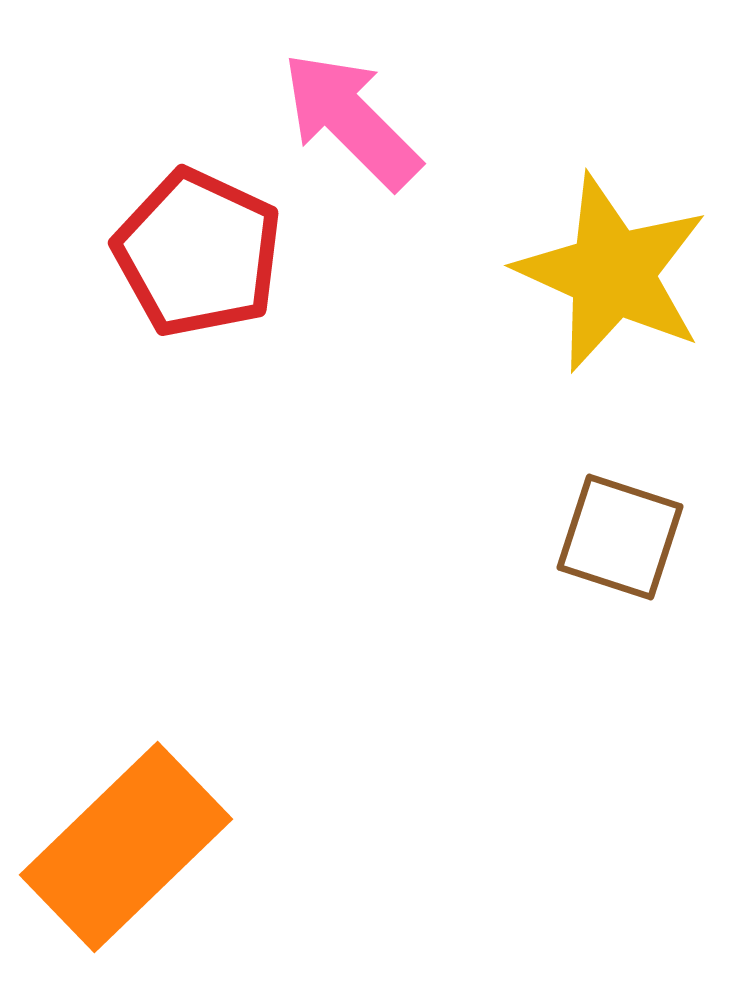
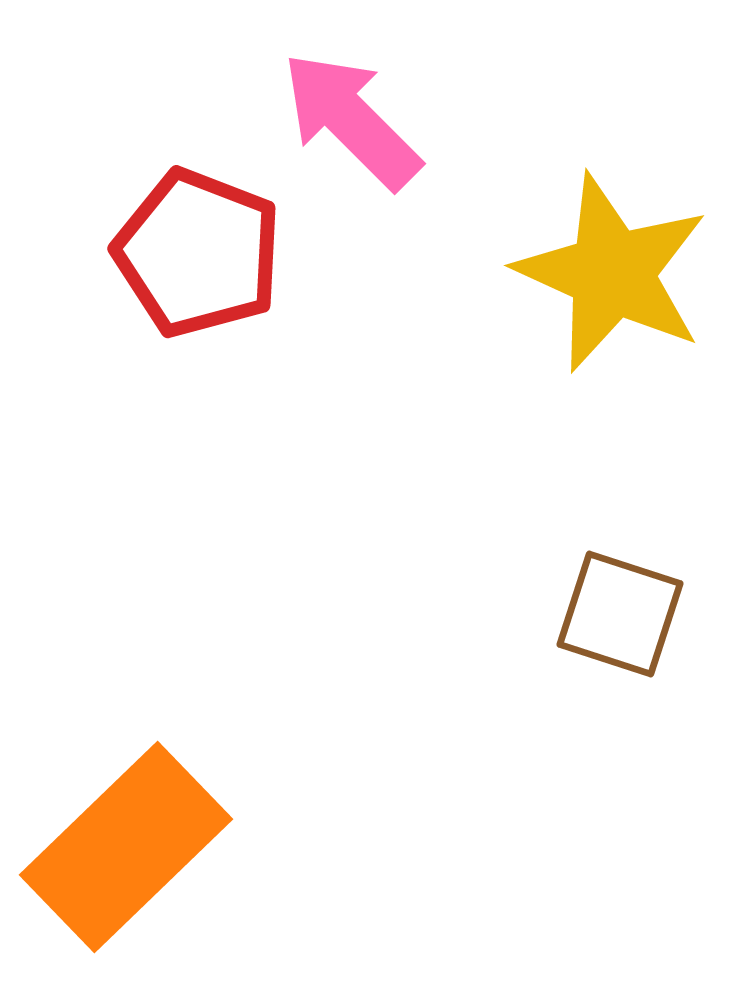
red pentagon: rotated 4 degrees counterclockwise
brown square: moved 77 px down
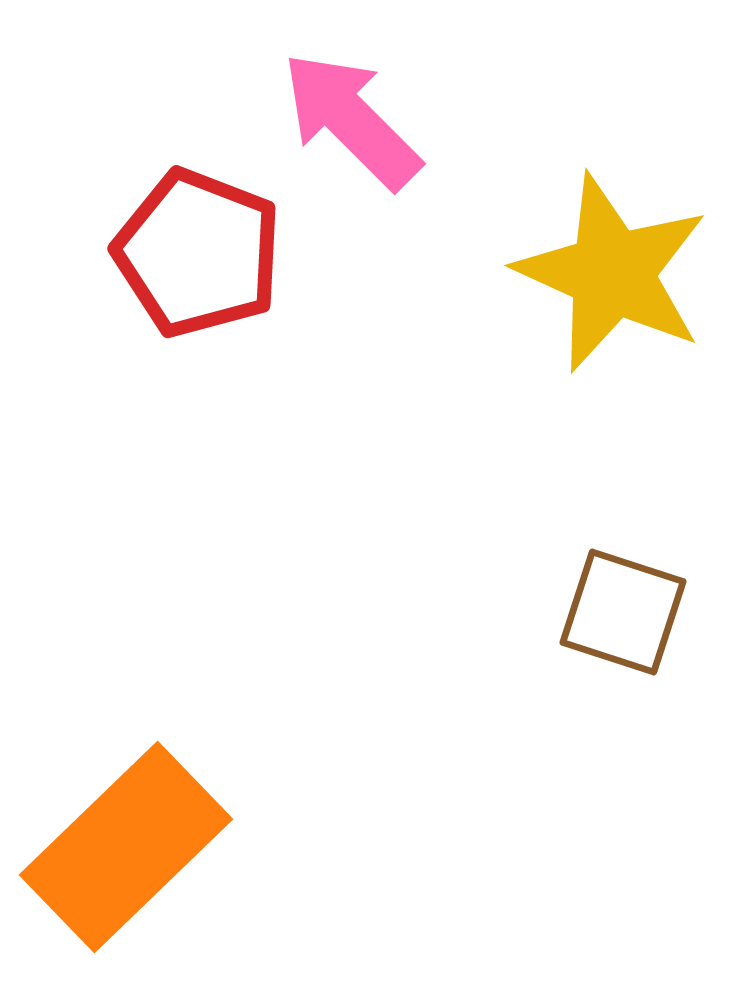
brown square: moved 3 px right, 2 px up
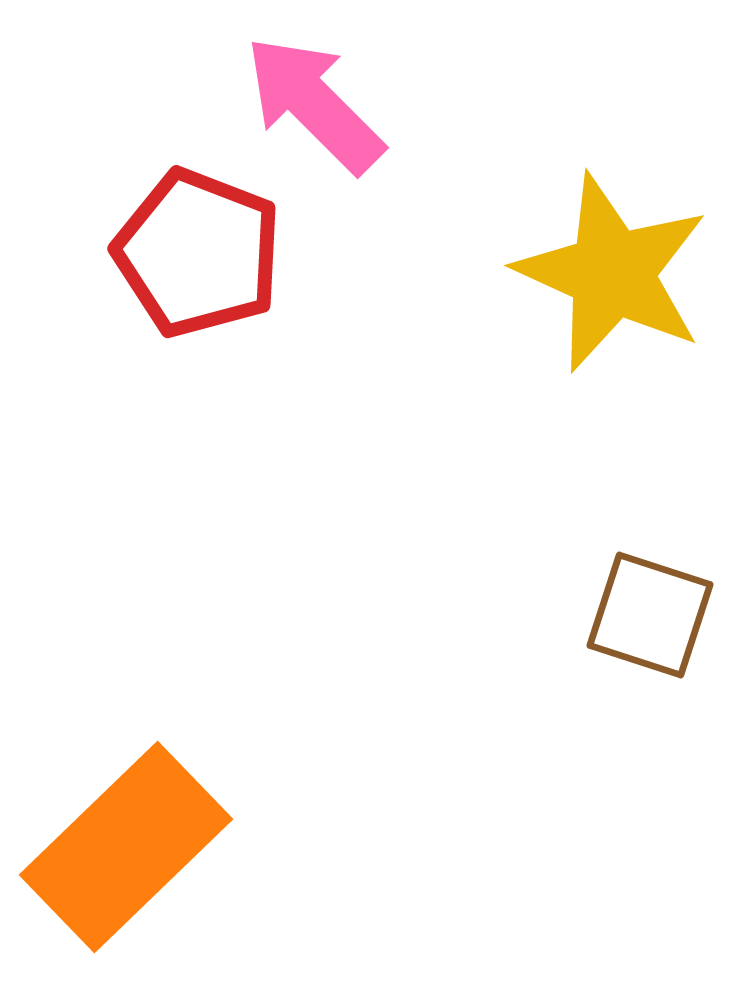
pink arrow: moved 37 px left, 16 px up
brown square: moved 27 px right, 3 px down
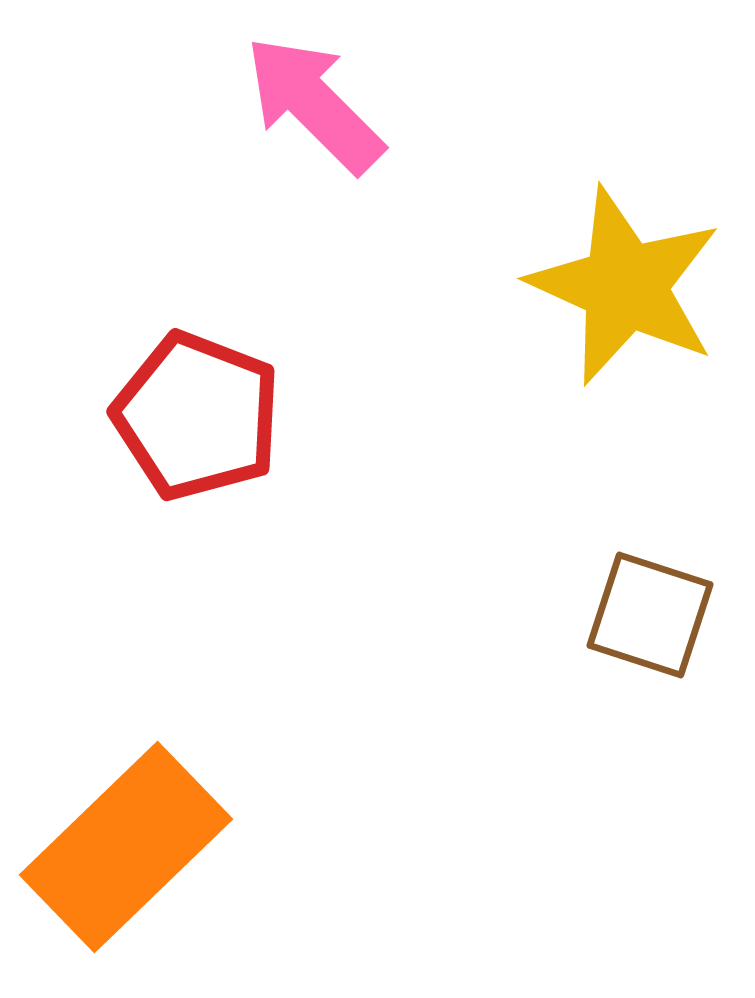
red pentagon: moved 1 px left, 163 px down
yellow star: moved 13 px right, 13 px down
